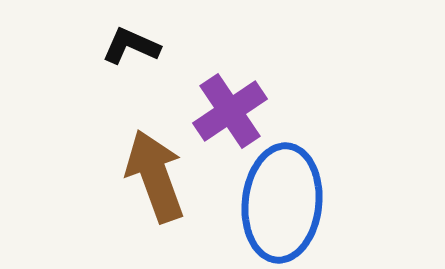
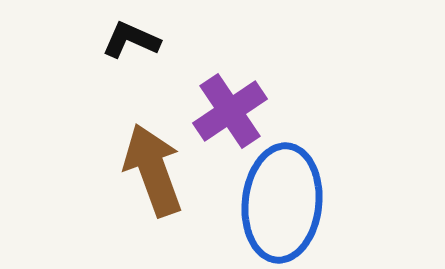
black L-shape: moved 6 px up
brown arrow: moved 2 px left, 6 px up
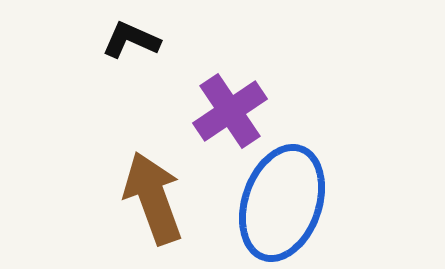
brown arrow: moved 28 px down
blue ellipse: rotated 13 degrees clockwise
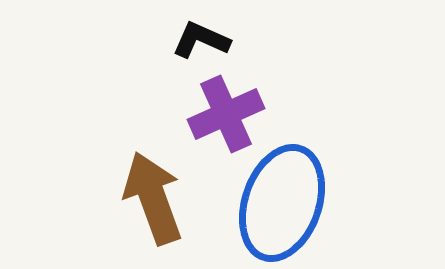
black L-shape: moved 70 px right
purple cross: moved 4 px left, 3 px down; rotated 10 degrees clockwise
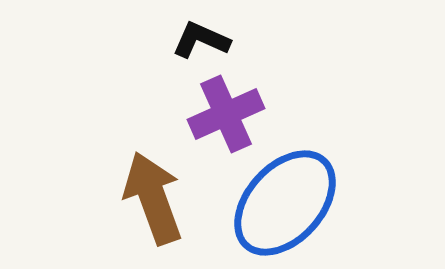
blue ellipse: moved 3 px right; rotated 23 degrees clockwise
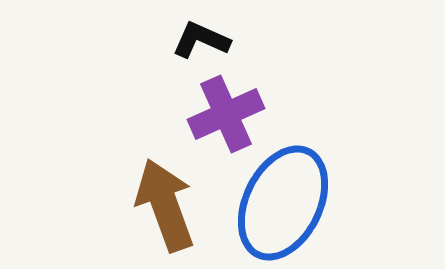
brown arrow: moved 12 px right, 7 px down
blue ellipse: moved 2 px left; rotated 16 degrees counterclockwise
